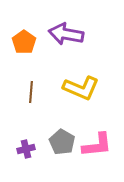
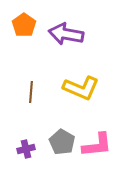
orange pentagon: moved 17 px up
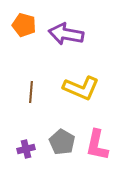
orange pentagon: rotated 20 degrees counterclockwise
pink L-shape: rotated 108 degrees clockwise
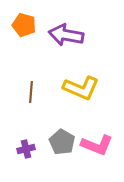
purple arrow: moved 1 px down
pink L-shape: rotated 80 degrees counterclockwise
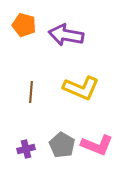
gray pentagon: moved 3 px down
